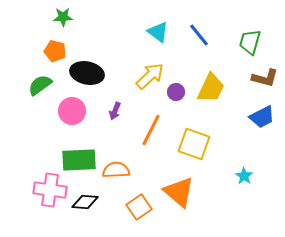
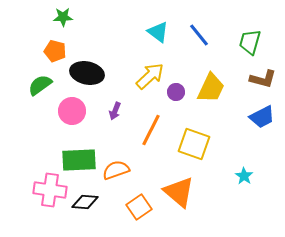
brown L-shape: moved 2 px left, 1 px down
orange semicircle: rotated 16 degrees counterclockwise
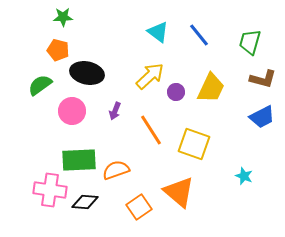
orange pentagon: moved 3 px right, 1 px up
orange line: rotated 60 degrees counterclockwise
cyan star: rotated 12 degrees counterclockwise
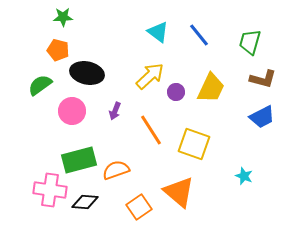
green rectangle: rotated 12 degrees counterclockwise
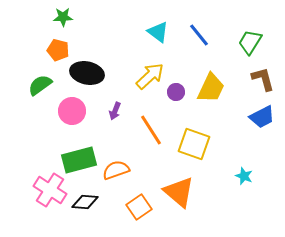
green trapezoid: rotated 16 degrees clockwise
brown L-shape: rotated 120 degrees counterclockwise
pink cross: rotated 24 degrees clockwise
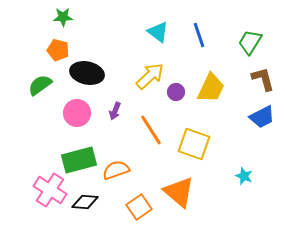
blue line: rotated 20 degrees clockwise
pink circle: moved 5 px right, 2 px down
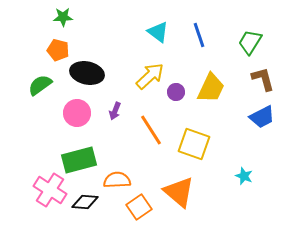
orange semicircle: moved 1 px right, 10 px down; rotated 16 degrees clockwise
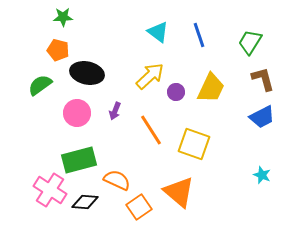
cyan star: moved 18 px right, 1 px up
orange semicircle: rotated 28 degrees clockwise
